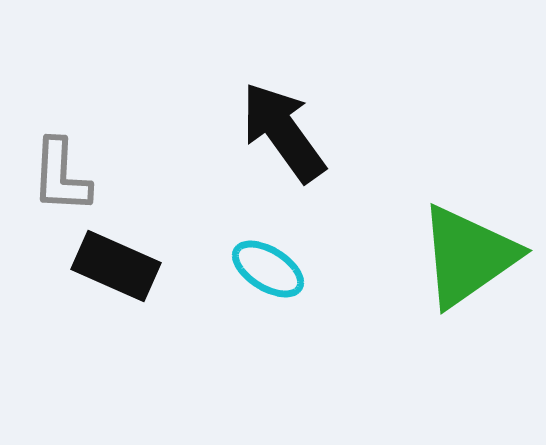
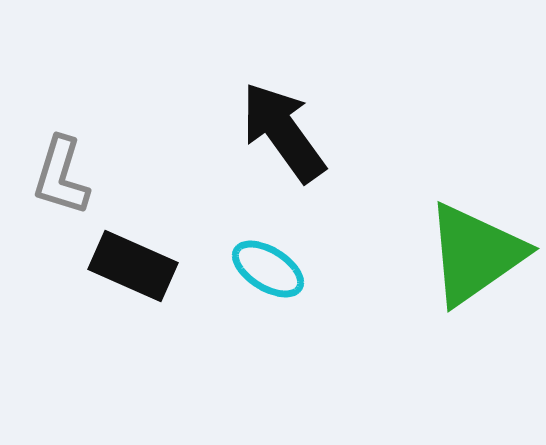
gray L-shape: rotated 14 degrees clockwise
green triangle: moved 7 px right, 2 px up
black rectangle: moved 17 px right
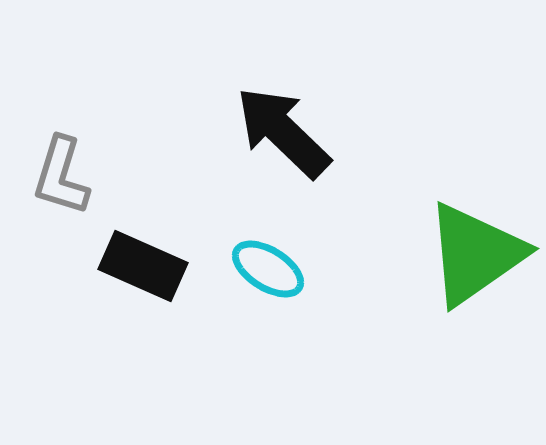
black arrow: rotated 10 degrees counterclockwise
black rectangle: moved 10 px right
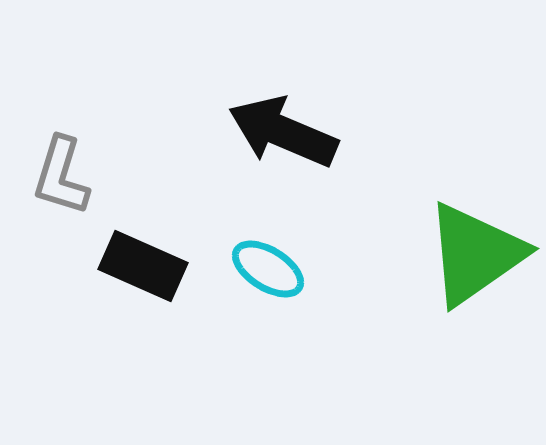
black arrow: rotated 21 degrees counterclockwise
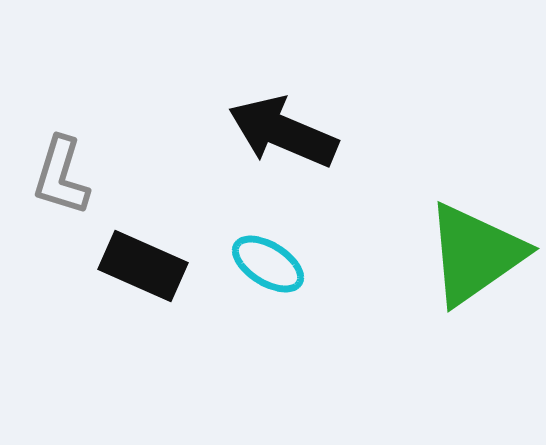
cyan ellipse: moved 5 px up
